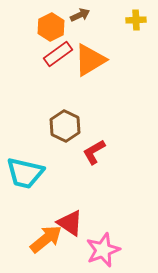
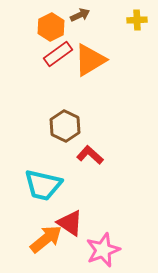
yellow cross: moved 1 px right
red L-shape: moved 4 px left, 3 px down; rotated 72 degrees clockwise
cyan trapezoid: moved 18 px right, 12 px down
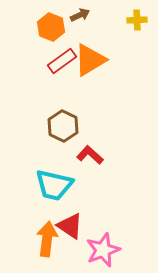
orange hexagon: rotated 12 degrees counterclockwise
red rectangle: moved 4 px right, 7 px down
brown hexagon: moved 2 px left
cyan trapezoid: moved 11 px right
red triangle: moved 3 px down
orange arrow: moved 1 px right; rotated 44 degrees counterclockwise
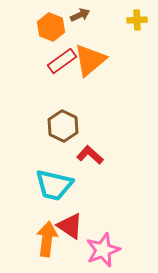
orange triangle: rotated 9 degrees counterclockwise
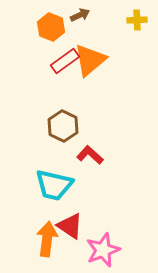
red rectangle: moved 3 px right
